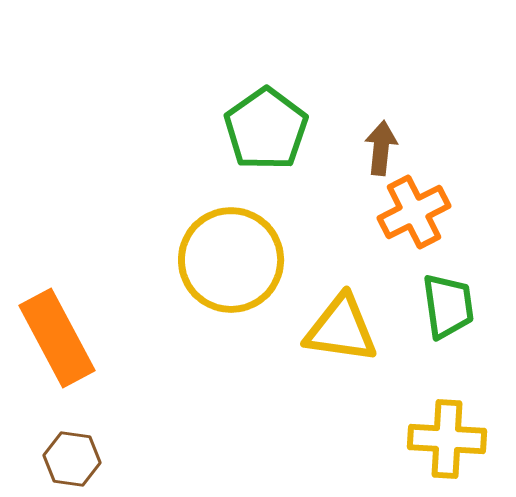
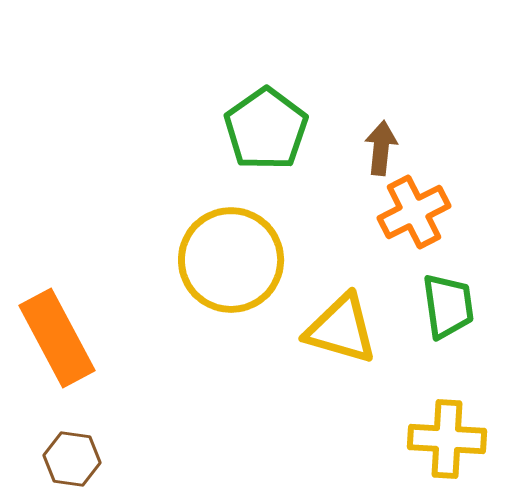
yellow triangle: rotated 8 degrees clockwise
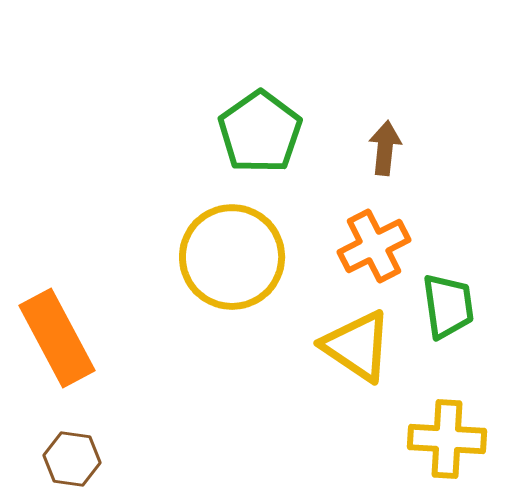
green pentagon: moved 6 px left, 3 px down
brown arrow: moved 4 px right
orange cross: moved 40 px left, 34 px down
yellow circle: moved 1 px right, 3 px up
yellow triangle: moved 16 px right, 17 px down; rotated 18 degrees clockwise
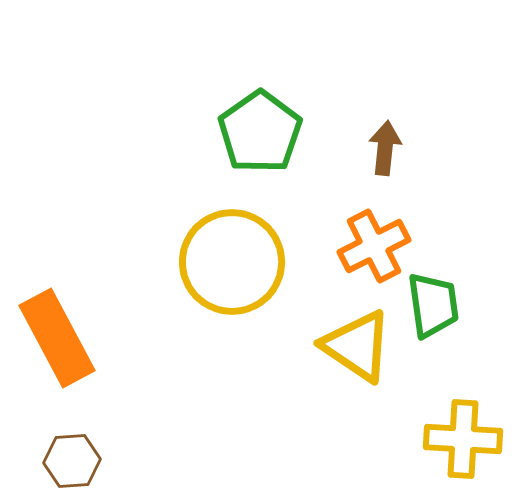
yellow circle: moved 5 px down
green trapezoid: moved 15 px left, 1 px up
yellow cross: moved 16 px right
brown hexagon: moved 2 px down; rotated 12 degrees counterclockwise
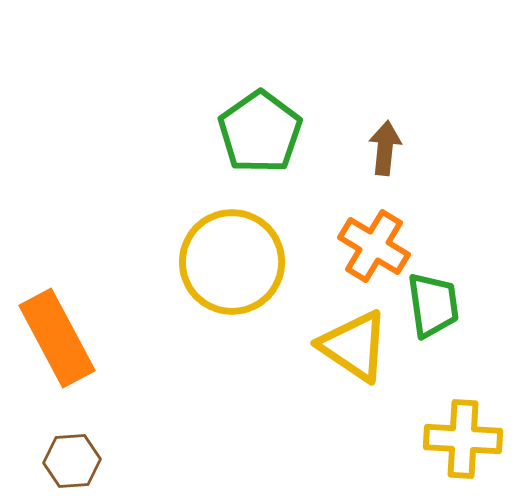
orange cross: rotated 32 degrees counterclockwise
yellow triangle: moved 3 px left
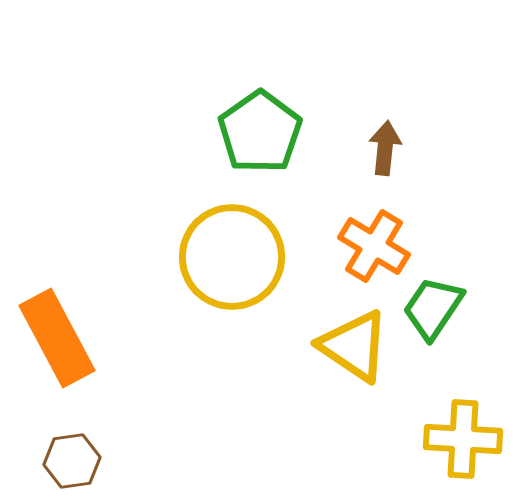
yellow circle: moved 5 px up
green trapezoid: moved 3 px down; rotated 138 degrees counterclockwise
brown hexagon: rotated 4 degrees counterclockwise
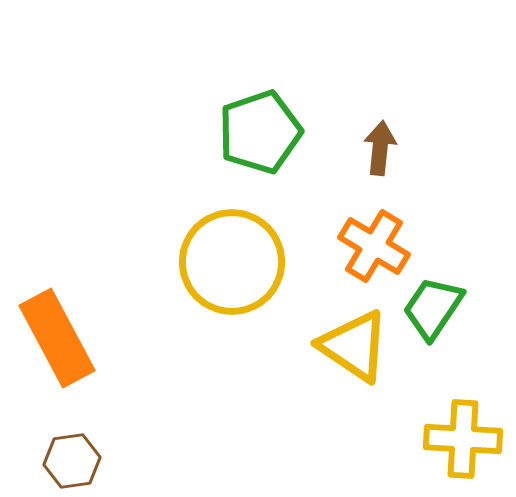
green pentagon: rotated 16 degrees clockwise
brown arrow: moved 5 px left
yellow circle: moved 5 px down
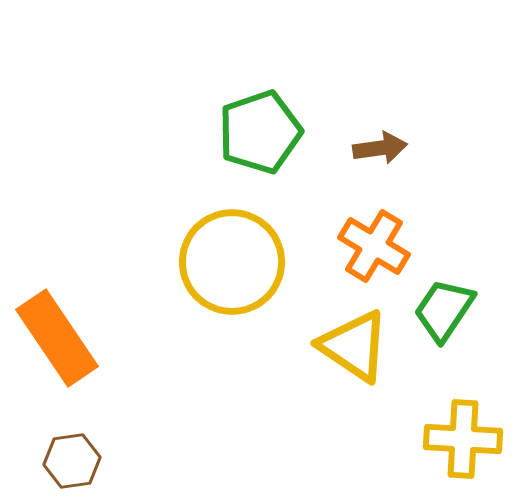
brown arrow: rotated 76 degrees clockwise
green trapezoid: moved 11 px right, 2 px down
orange rectangle: rotated 6 degrees counterclockwise
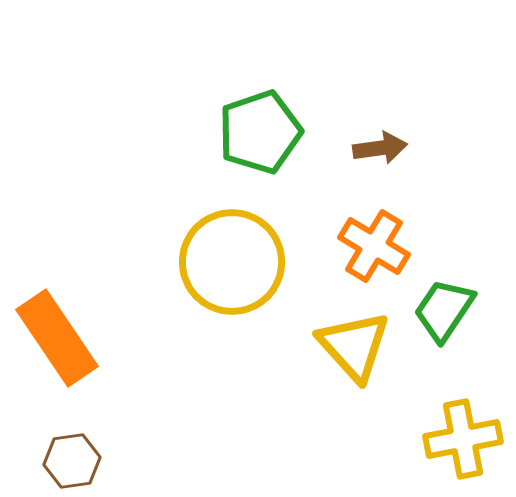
yellow triangle: rotated 14 degrees clockwise
yellow cross: rotated 14 degrees counterclockwise
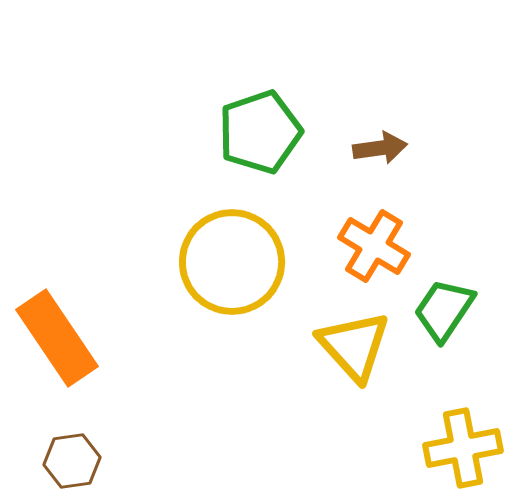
yellow cross: moved 9 px down
